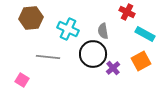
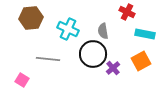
cyan rectangle: rotated 18 degrees counterclockwise
gray line: moved 2 px down
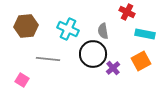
brown hexagon: moved 5 px left, 8 px down
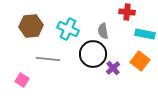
red cross: rotated 21 degrees counterclockwise
brown hexagon: moved 5 px right
orange square: moved 1 px left; rotated 24 degrees counterclockwise
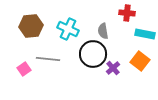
red cross: moved 1 px down
pink square: moved 2 px right, 11 px up; rotated 24 degrees clockwise
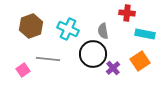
brown hexagon: rotated 15 degrees counterclockwise
orange square: rotated 18 degrees clockwise
pink square: moved 1 px left, 1 px down
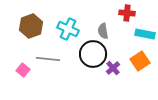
pink square: rotated 16 degrees counterclockwise
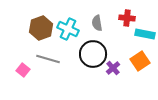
red cross: moved 5 px down
brown hexagon: moved 10 px right, 2 px down
gray semicircle: moved 6 px left, 8 px up
gray line: rotated 10 degrees clockwise
